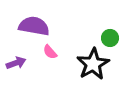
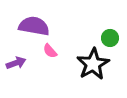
pink semicircle: moved 1 px up
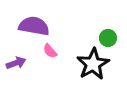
green circle: moved 2 px left
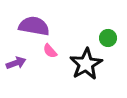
black star: moved 7 px left
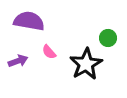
purple semicircle: moved 5 px left, 5 px up
pink semicircle: moved 1 px left, 1 px down
purple arrow: moved 2 px right, 2 px up
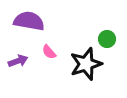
green circle: moved 1 px left, 1 px down
black star: rotated 12 degrees clockwise
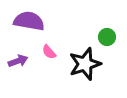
green circle: moved 2 px up
black star: moved 1 px left
